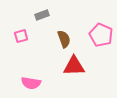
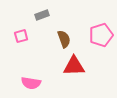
pink pentagon: rotated 30 degrees clockwise
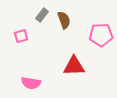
gray rectangle: rotated 32 degrees counterclockwise
pink pentagon: rotated 15 degrees clockwise
brown semicircle: moved 19 px up
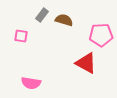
brown semicircle: rotated 54 degrees counterclockwise
pink square: rotated 24 degrees clockwise
red triangle: moved 12 px right, 3 px up; rotated 30 degrees clockwise
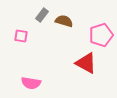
brown semicircle: moved 1 px down
pink pentagon: rotated 15 degrees counterclockwise
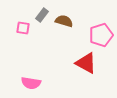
pink square: moved 2 px right, 8 px up
